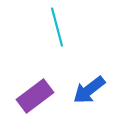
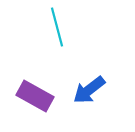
purple rectangle: rotated 66 degrees clockwise
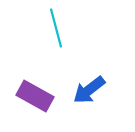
cyan line: moved 1 px left, 1 px down
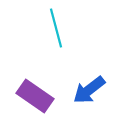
purple rectangle: rotated 6 degrees clockwise
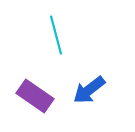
cyan line: moved 7 px down
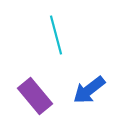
purple rectangle: rotated 15 degrees clockwise
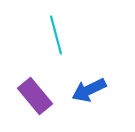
blue arrow: rotated 12 degrees clockwise
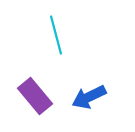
blue arrow: moved 7 px down
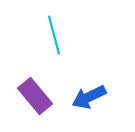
cyan line: moved 2 px left
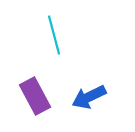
purple rectangle: rotated 12 degrees clockwise
